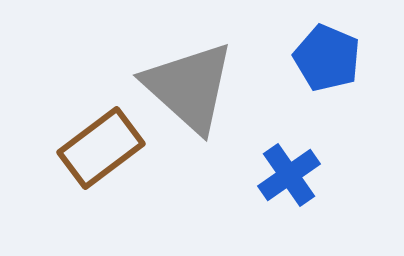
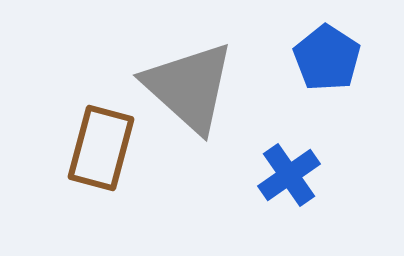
blue pentagon: rotated 10 degrees clockwise
brown rectangle: rotated 38 degrees counterclockwise
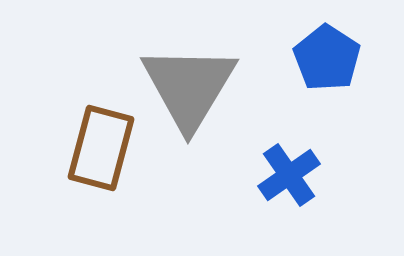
gray triangle: rotated 19 degrees clockwise
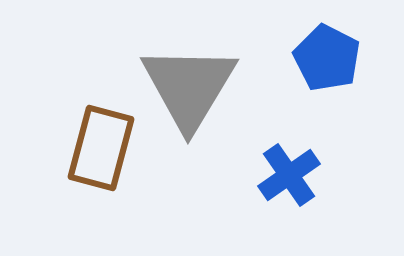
blue pentagon: rotated 6 degrees counterclockwise
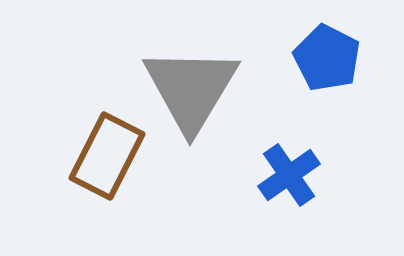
gray triangle: moved 2 px right, 2 px down
brown rectangle: moved 6 px right, 8 px down; rotated 12 degrees clockwise
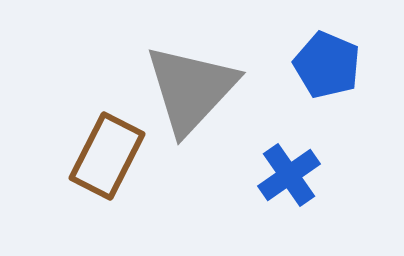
blue pentagon: moved 7 px down; rotated 4 degrees counterclockwise
gray triangle: rotated 12 degrees clockwise
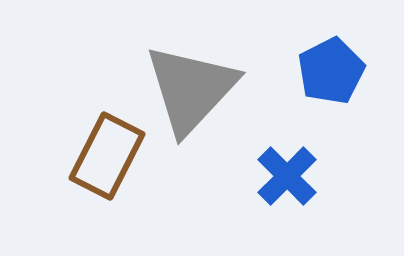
blue pentagon: moved 4 px right, 6 px down; rotated 22 degrees clockwise
blue cross: moved 2 px left, 1 px down; rotated 10 degrees counterclockwise
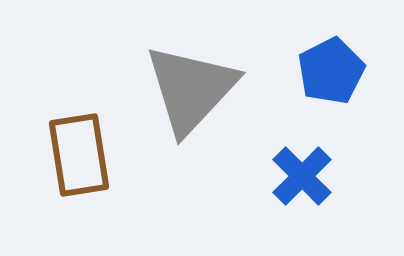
brown rectangle: moved 28 px left, 1 px up; rotated 36 degrees counterclockwise
blue cross: moved 15 px right
